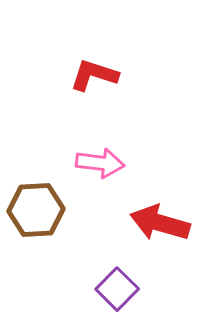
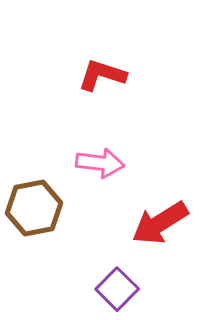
red L-shape: moved 8 px right
brown hexagon: moved 2 px left, 2 px up; rotated 8 degrees counterclockwise
red arrow: rotated 48 degrees counterclockwise
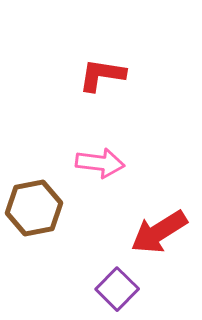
red L-shape: rotated 9 degrees counterclockwise
red arrow: moved 1 px left, 9 px down
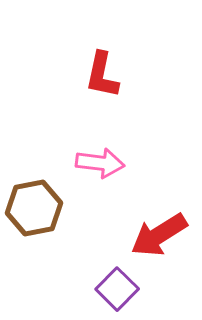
red L-shape: rotated 87 degrees counterclockwise
red arrow: moved 3 px down
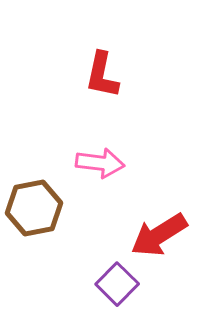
purple square: moved 5 px up
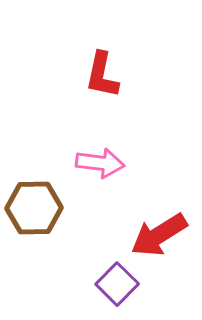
brown hexagon: rotated 10 degrees clockwise
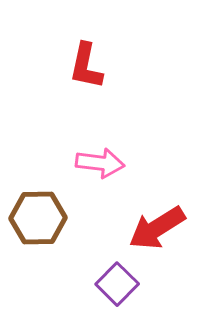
red L-shape: moved 16 px left, 9 px up
brown hexagon: moved 4 px right, 10 px down
red arrow: moved 2 px left, 7 px up
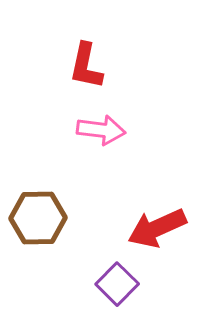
pink arrow: moved 1 px right, 33 px up
red arrow: rotated 8 degrees clockwise
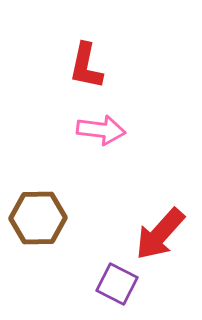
red arrow: moved 3 px right, 6 px down; rotated 24 degrees counterclockwise
purple square: rotated 18 degrees counterclockwise
